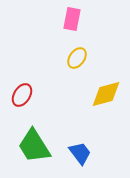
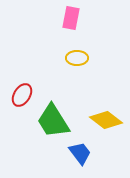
pink rectangle: moved 1 px left, 1 px up
yellow ellipse: rotated 55 degrees clockwise
yellow diamond: moved 26 px down; rotated 52 degrees clockwise
green trapezoid: moved 19 px right, 25 px up
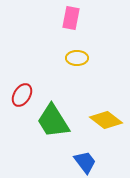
blue trapezoid: moved 5 px right, 9 px down
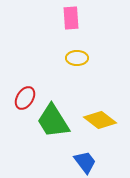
pink rectangle: rotated 15 degrees counterclockwise
red ellipse: moved 3 px right, 3 px down
yellow diamond: moved 6 px left
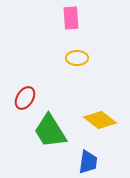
green trapezoid: moved 3 px left, 10 px down
blue trapezoid: moved 3 px right; rotated 45 degrees clockwise
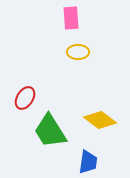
yellow ellipse: moved 1 px right, 6 px up
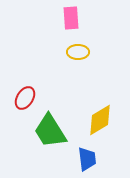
yellow diamond: rotated 68 degrees counterclockwise
blue trapezoid: moved 1 px left, 3 px up; rotated 15 degrees counterclockwise
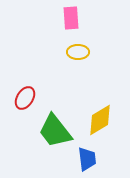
green trapezoid: moved 5 px right; rotated 6 degrees counterclockwise
